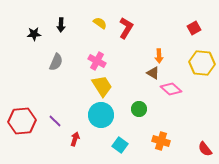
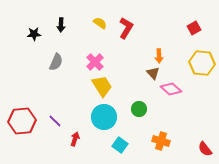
pink cross: moved 2 px left, 1 px down; rotated 18 degrees clockwise
brown triangle: rotated 16 degrees clockwise
cyan circle: moved 3 px right, 2 px down
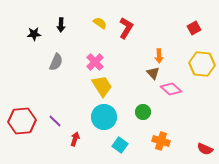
yellow hexagon: moved 1 px down
green circle: moved 4 px right, 3 px down
red semicircle: rotated 28 degrees counterclockwise
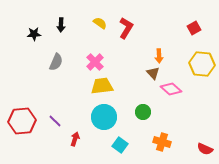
yellow trapezoid: rotated 65 degrees counterclockwise
orange cross: moved 1 px right, 1 px down
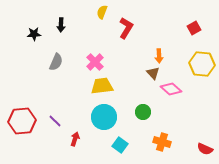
yellow semicircle: moved 2 px right, 11 px up; rotated 104 degrees counterclockwise
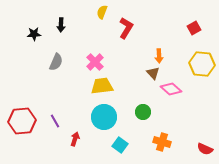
purple line: rotated 16 degrees clockwise
